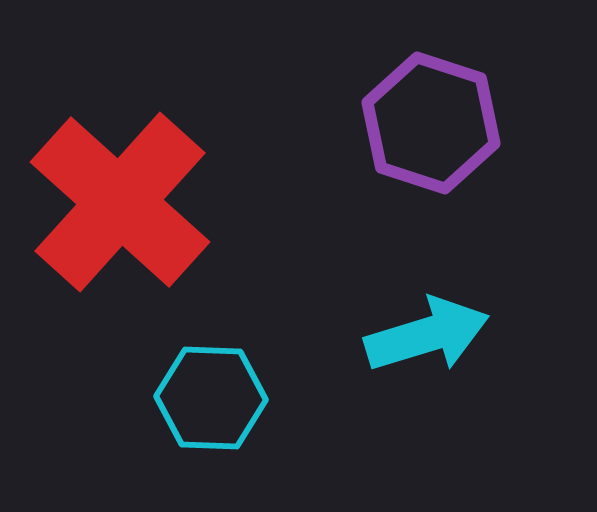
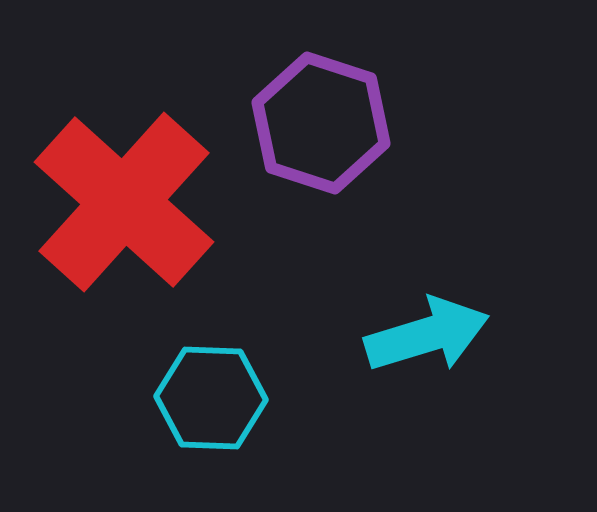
purple hexagon: moved 110 px left
red cross: moved 4 px right
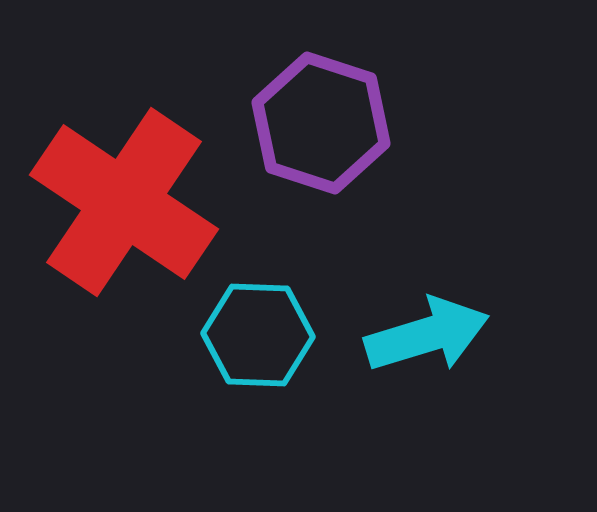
red cross: rotated 8 degrees counterclockwise
cyan hexagon: moved 47 px right, 63 px up
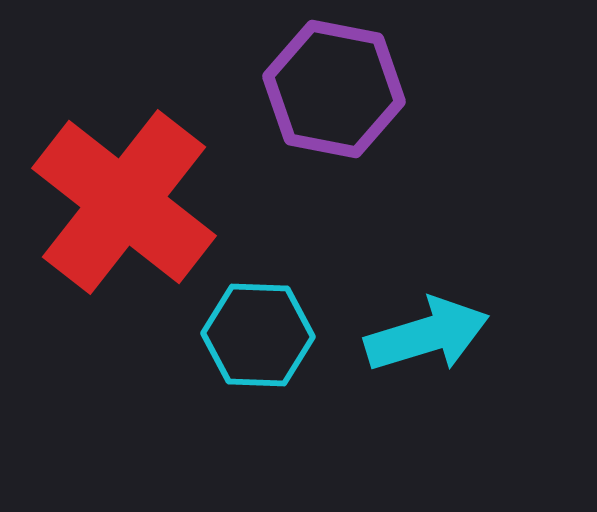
purple hexagon: moved 13 px right, 34 px up; rotated 7 degrees counterclockwise
red cross: rotated 4 degrees clockwise
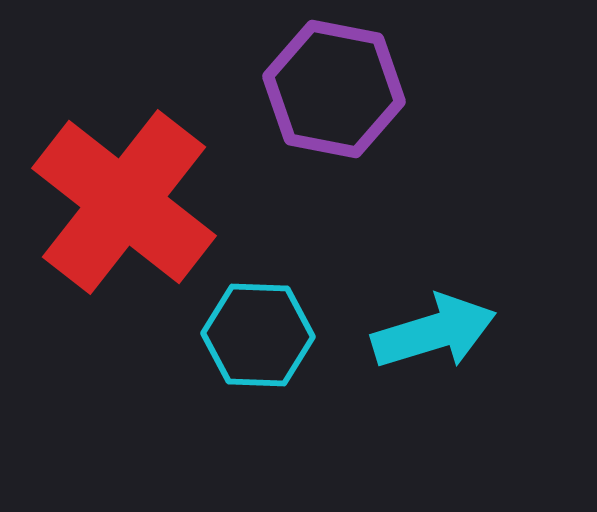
cyan arrow: moved 7 px right, 3 px up
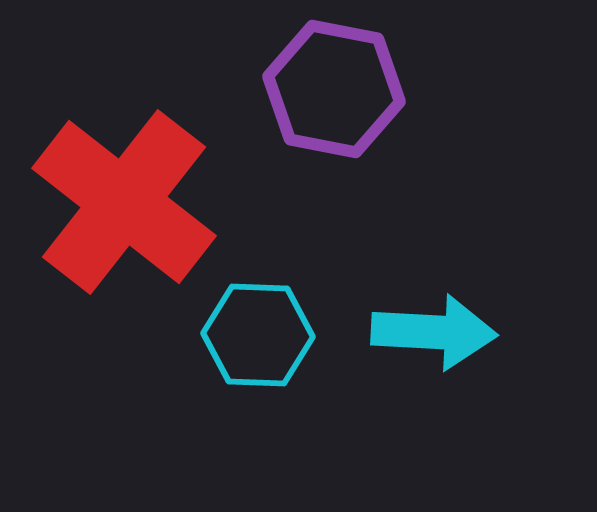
cyan arrow: rotated 20 degrees clockwise
